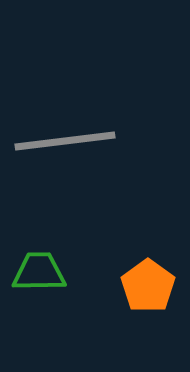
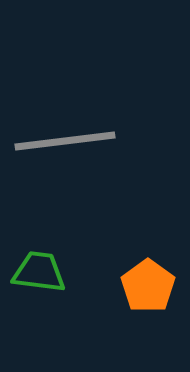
green trapezoid: rotated 8 degrees clockwise
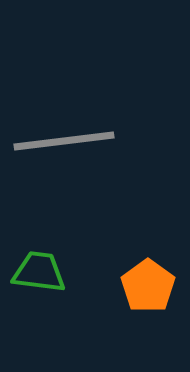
gray line: moved 1 px left
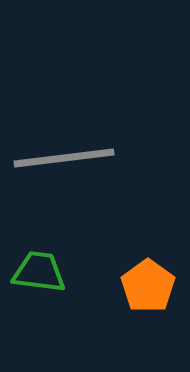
gray line: moved 17 px down
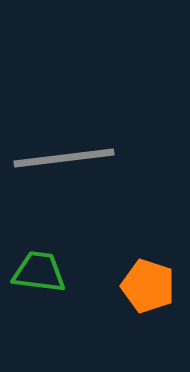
orange pentagon: rotated 18 degrees counterclockwise
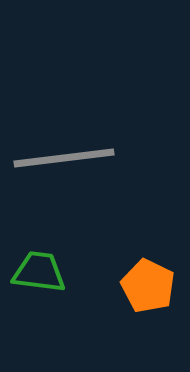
orange pentagon: rotated 8 degrees clockwise
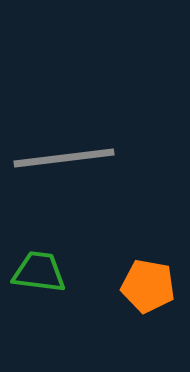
orange pentagon: rotated 16 degrees counterclockwise
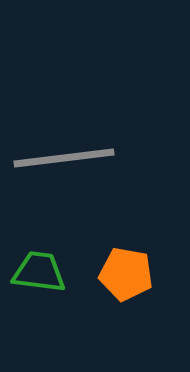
orange pentagon: moved 22 px left, 12 px up
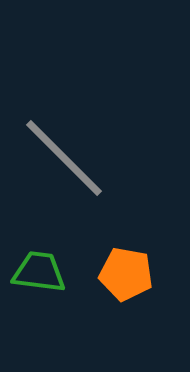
gray line: rotated 52 degrees clockwise
